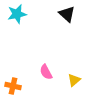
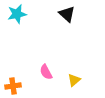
orange cross: rotated 21 degrees counterclockwise
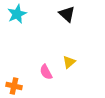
cyan star: rotated 12 degrees counterclockwise
yellow triangle: moved 5 px left, 18 px up
orange cross: moved 1 px right; rotated 21 degrees clockwise
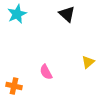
yellow triangle: moved 19 px right
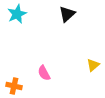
black triangle: rotated 36 degrees clockwise
yellow triangle: moved 5 px right, 3 px down
pink semicircle: moved 2 px left, 1 px down
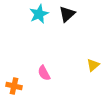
cyan star: moved 22 px right
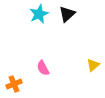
pink semicircle: moved 1 px left, 5 px up
orange cross: moved 2 px up; rotated 35 degrees counterclockwise
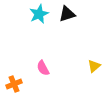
black triangle: rotated 24 degrees clockwise
yellow triangle: moved 1 px right, 1 px down
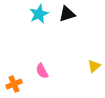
pink semicircle: moved 1 px left, 3 px down
